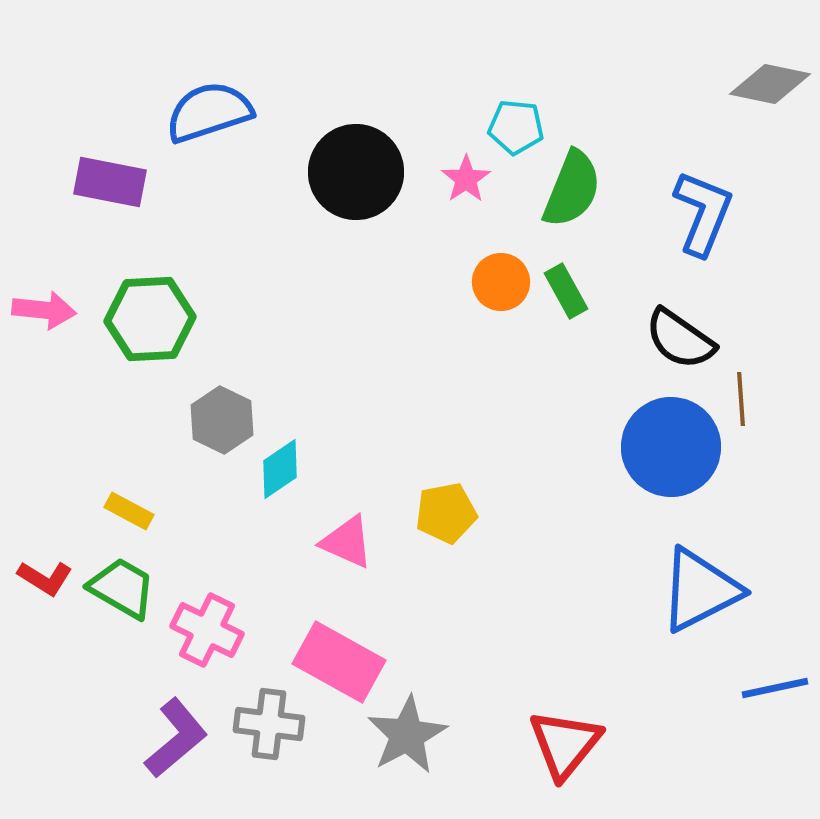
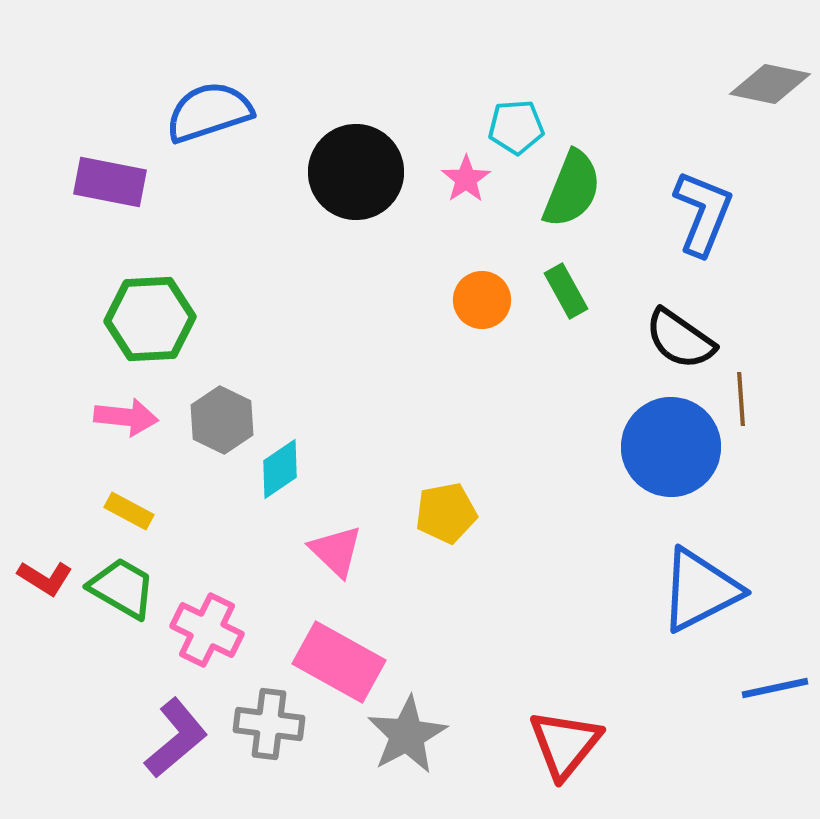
cyan pentagon: rotated 10 degrees counterclockwise
orange circle: moved 19 px left, 18 px down
pink arrow: moved 82 px right, 107 px down
pink triangle: moved 11 px left, 9 px down; rotated 20 degrees clockwise
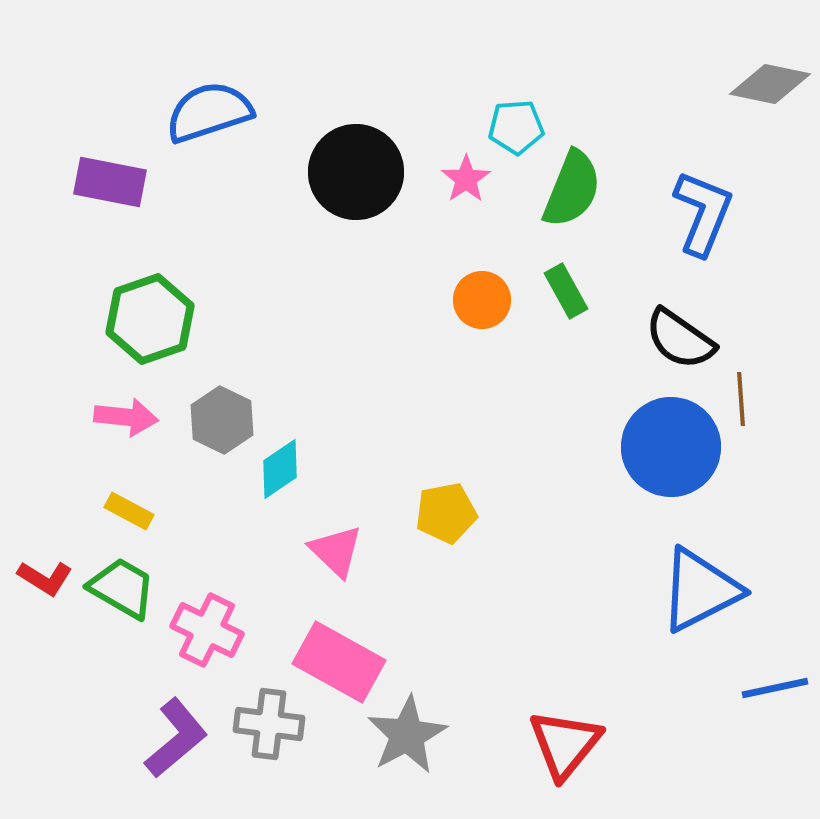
green hexagon: rotated 16 degrees counterclockwise
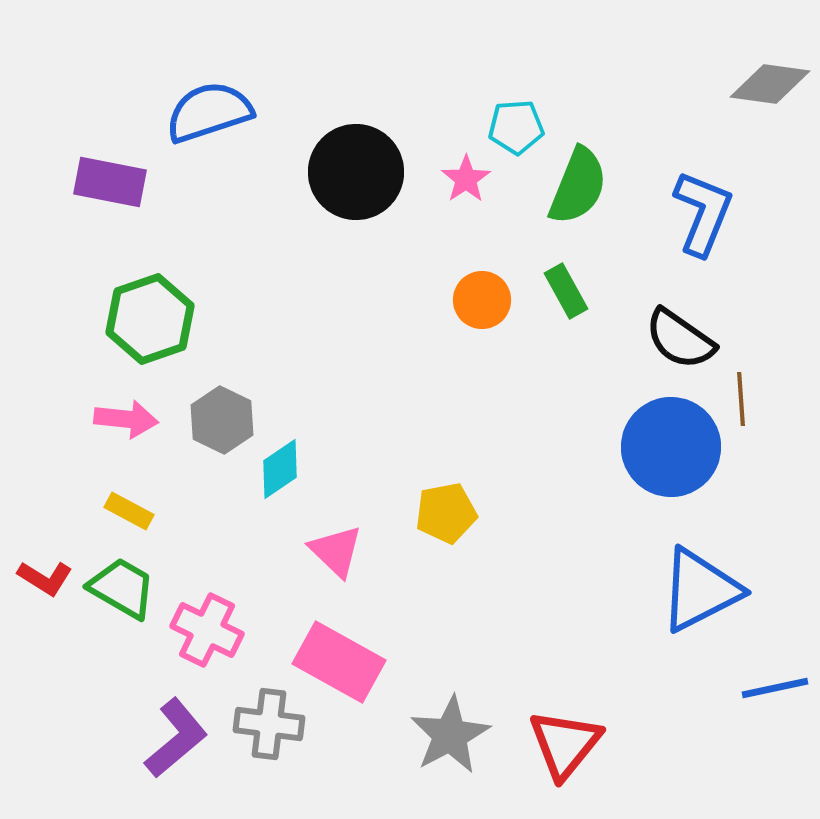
gray diamond: rotated 4 degrees counterclockwise
green semicircle: moved 6 px right, 3 px up
pink arrow: moved 2 px down
gray star: moved 43 px right
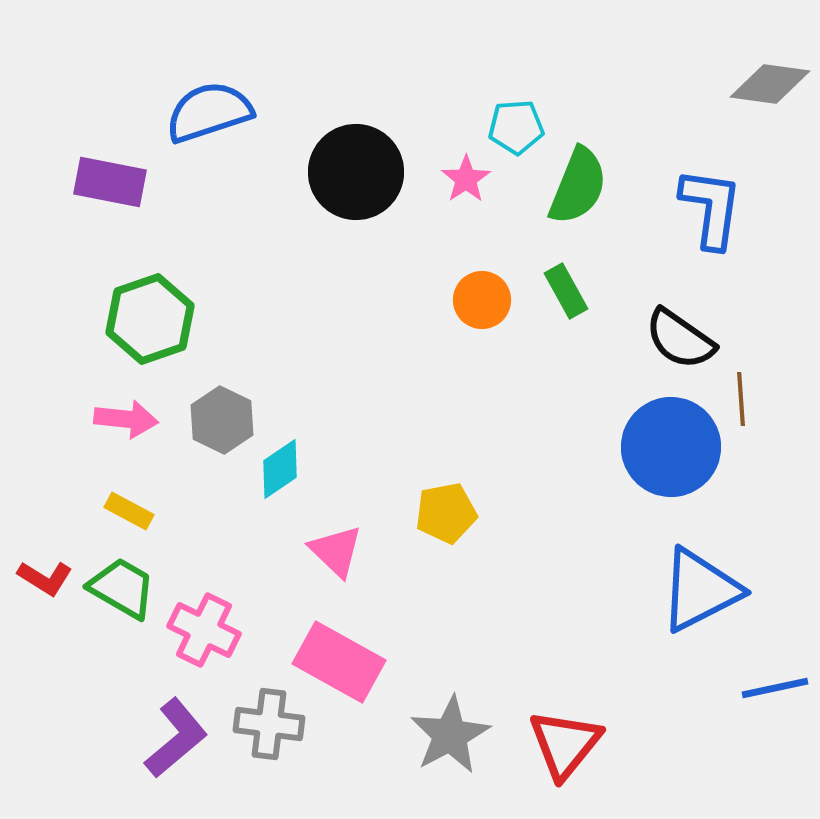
blue L-shape: moved 8 px right, 5 px up; rotated 14 degrees counterclockwise
pink cross: moved 3 px left
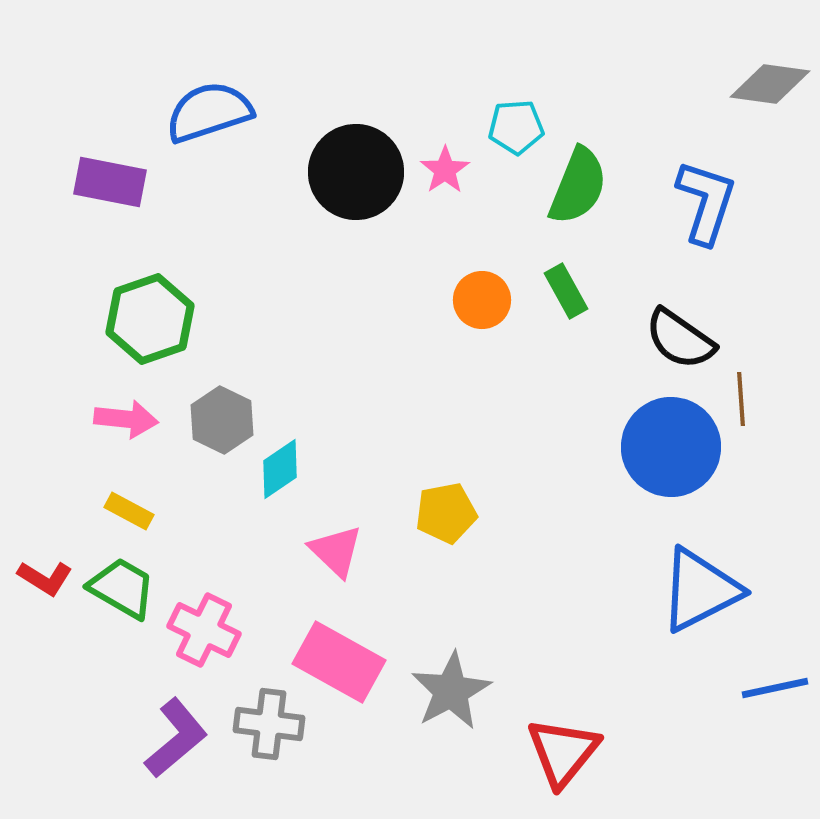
pink star: moved 21 px left, 9 px up
blue L-shape: moved 5 px left, 6 px up; rotated 10 degrees clockwise
gray star: moved 1 px right, 44 px up
red triangle: moved 2 px left, 8 px down
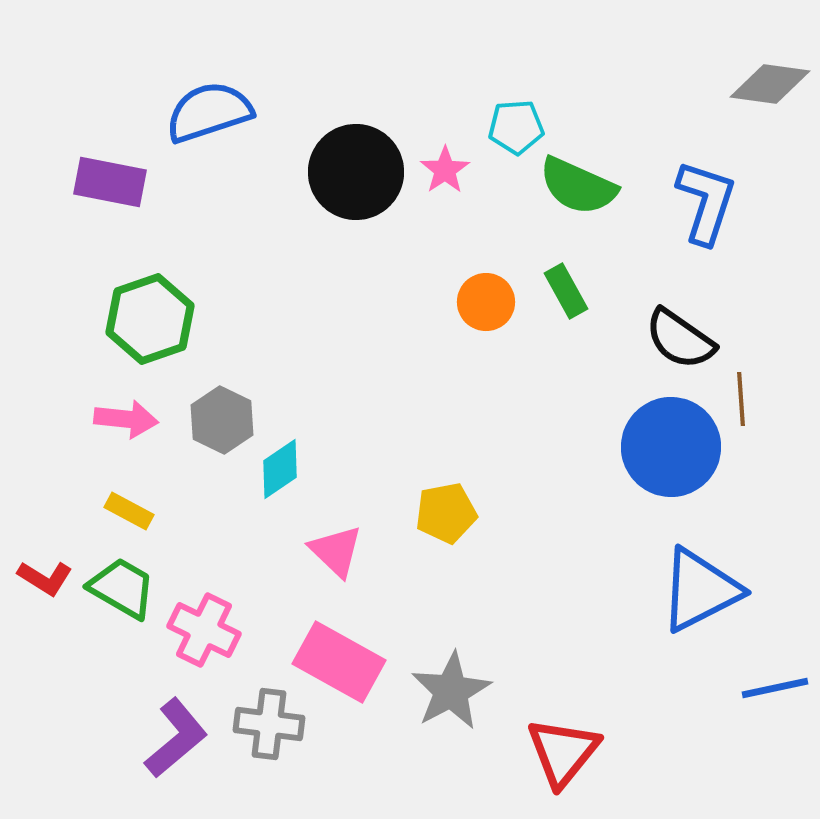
green semicircle: rotated 92 degrees clockwise
orange circle: moved 4 px right, 2 px down
